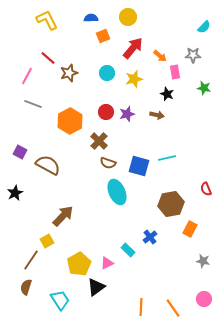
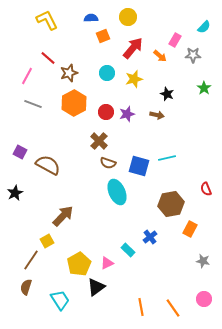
pink rectangle at (175, 72): moved 32 px up; rotated 40 degrees clockwise
green star at (204, 88): rotated 24 degrees clockwise
orange hexagon at (70, 121): moved 4 px right, 18 px up
orange line at (141, 307): rotated 12 degrees counterclockwise
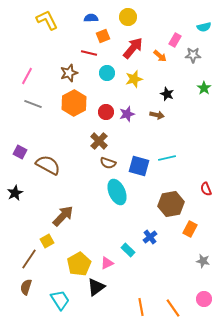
cyan semicircle at (204, 27): rotated 32 degrees clockwise
red line at (48, 58): moved 41 px right, 5 px up; rotated 28 degrees counterclockwise
brown line at (31, 260): moved 2 px left, 1 px up
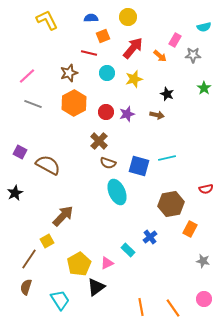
pink line at (27, 76): rotated 18 degrees clockwise
red semicircle at (206, 189): rotated 80 degrees counterclockwise
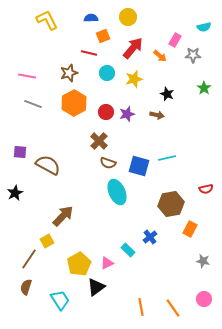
pink line at (27, 76): rotated 54 degrees clockwise
purple square at (20, 152): rotated 24 degrees counterclockwise
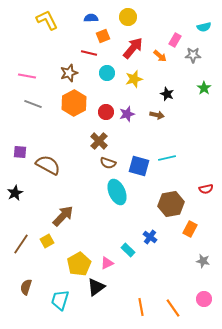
blue cross at (150, 237): rotated 16 degrees counterclockwise
brown line at (29, 259): moved 8 px left, 15 px up
cyan trapezoid at (60, 300): rotated 130 degrees counterclockwise
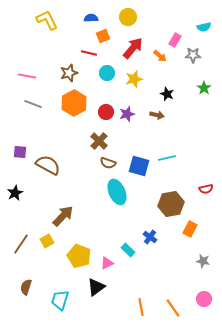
yellow pentagon at (79, 264): moved 8 px up; rotated 20 degrees counterclockwise
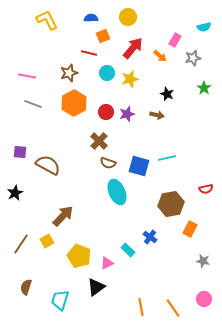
gray star at (193, 55): moved 3 px down; rotated 14 degrees counterclockwise
yellow star at (134, 79): moved 4 px left
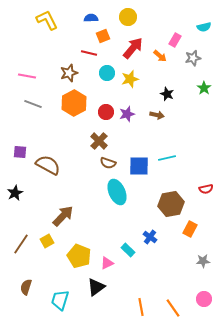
blue square at (139, 166): rotated 15 degrees counterclockwise
gray star at (203, 261): rotated 16 degrees counterclockwise
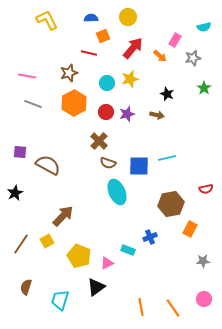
cyan circle at (107, 73): moved 10 px down
blue cross at (150, 237): rotated 32 degrees clockwise
cyan rectangle at (128, 250): rotated 24 degrees counterclockwise
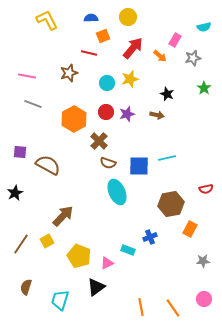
orange hexagon at (74, 103): moved 16 px down
